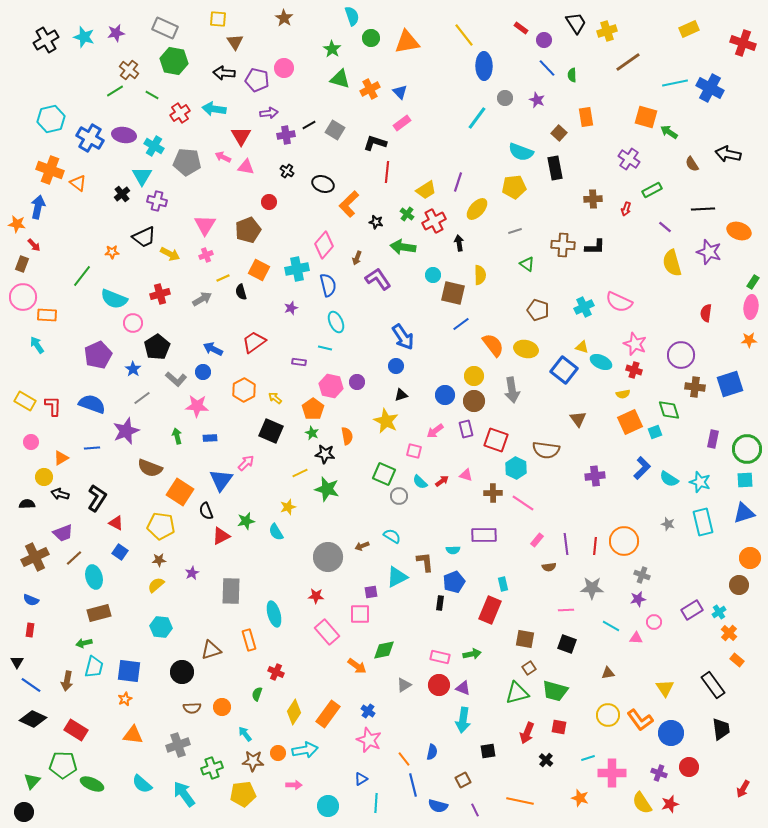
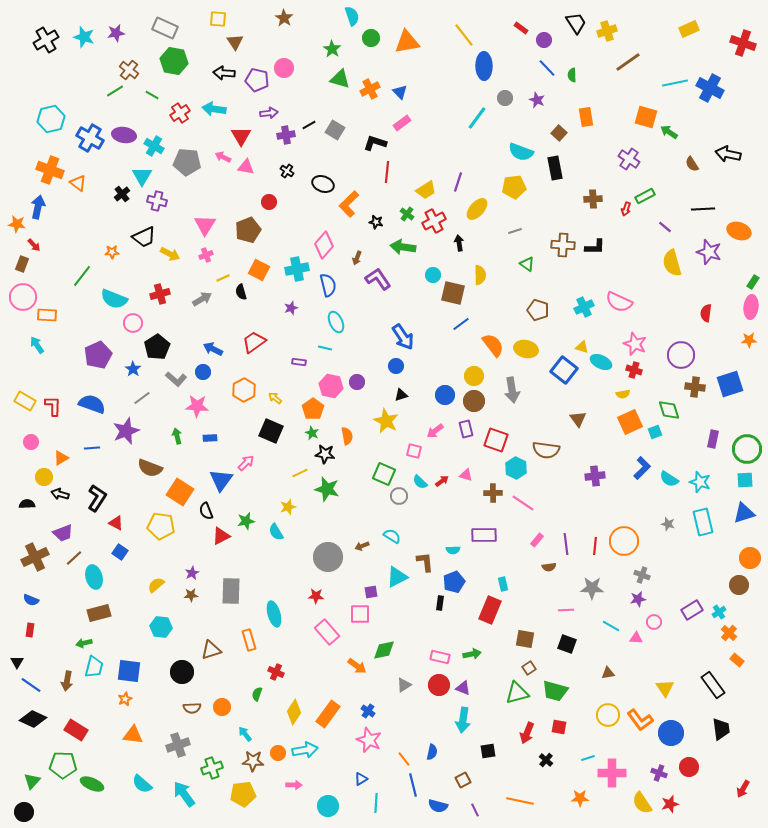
green rectangle at (652, 190): moved 7 px left, 6 px down
brown star at (159, 560): moved 32 px right, 35 px down
orange star at (580, 798): rotated 18 degrees counterclockwise
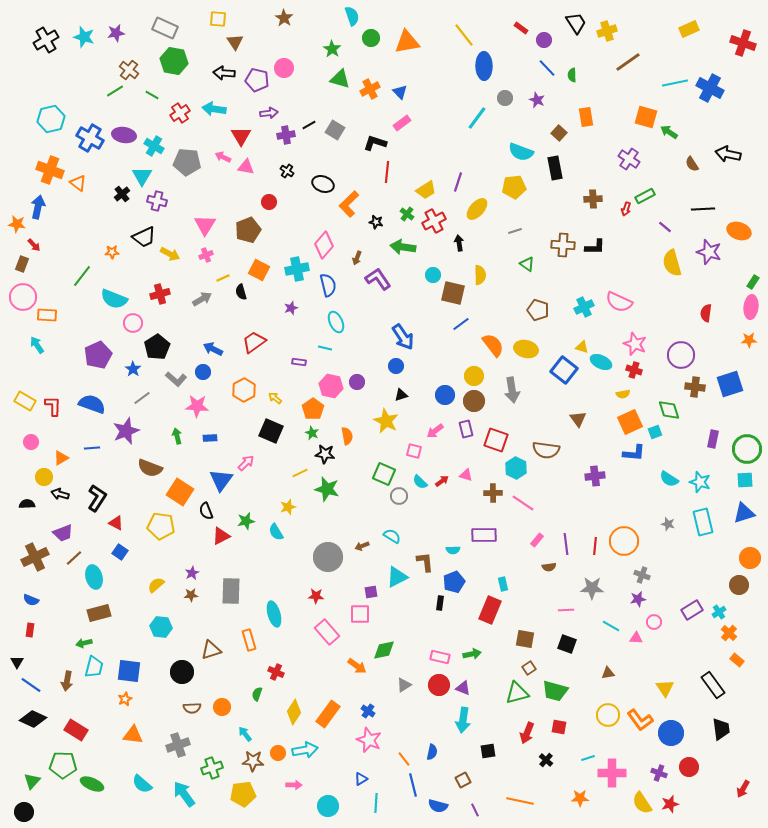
blue L-shape at (642, 468): moved 8 px left, 15 px up; rotated 50 degrees clockwise
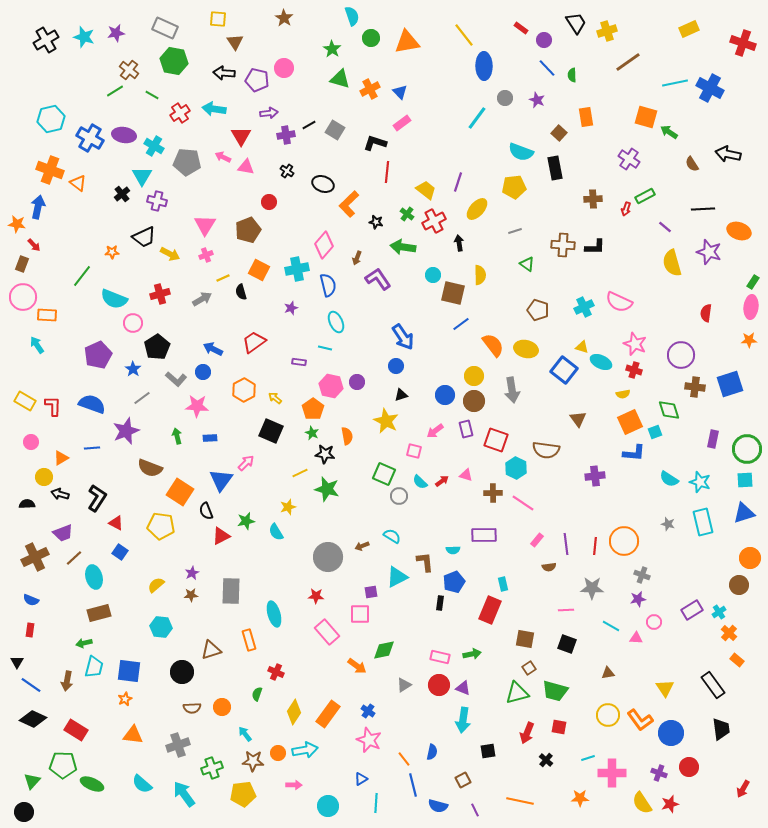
yellow trapezoid at (426, 190): rotated 110 degrees counterclockwise
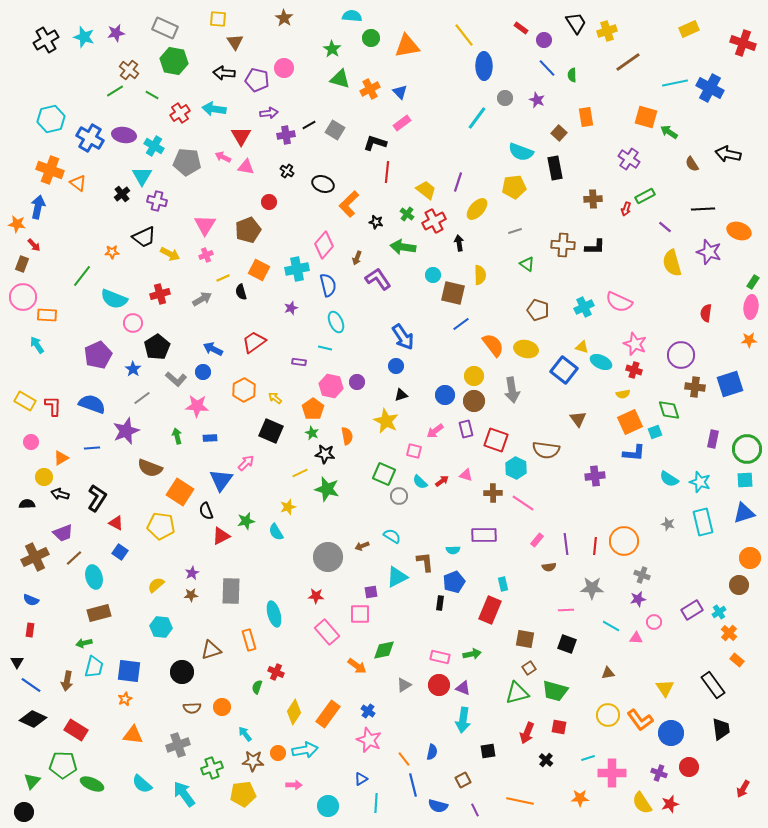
cyan semicircle at (352, 16): rotated 66 degrees counterclockwise
orange triangle at (407, 42): moved 4 px down
green semicircle at (257, 694): moved 7 px up
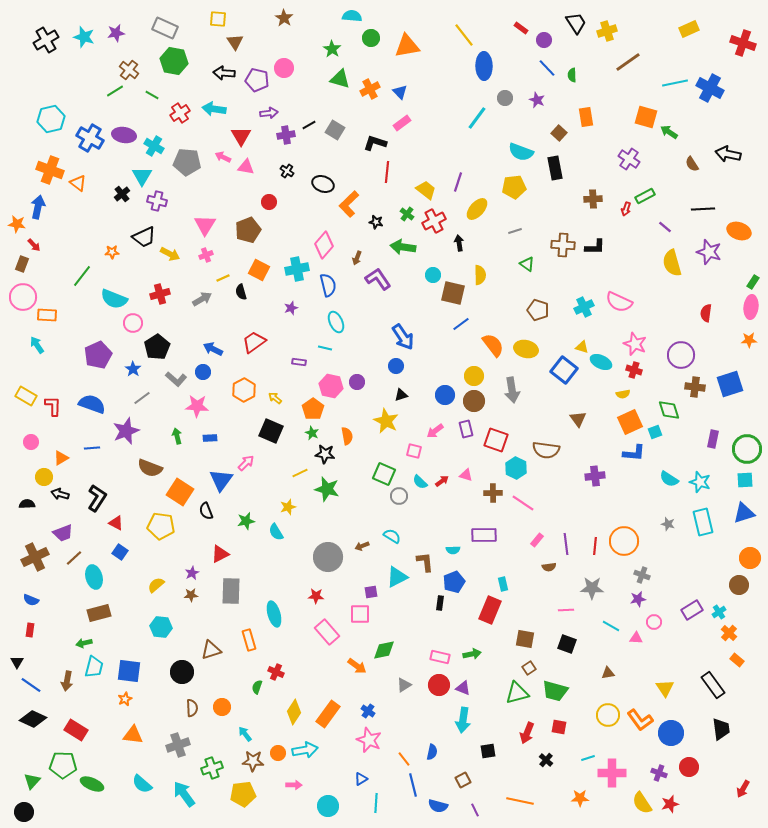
yellow rectangle at (25, 401): moved 1 px right, 5 px up
red triangle at (221, 536): moved 1 px left, 18 px down
brown semicircle at (192, 708): rotated 90 degrees counterclockwise
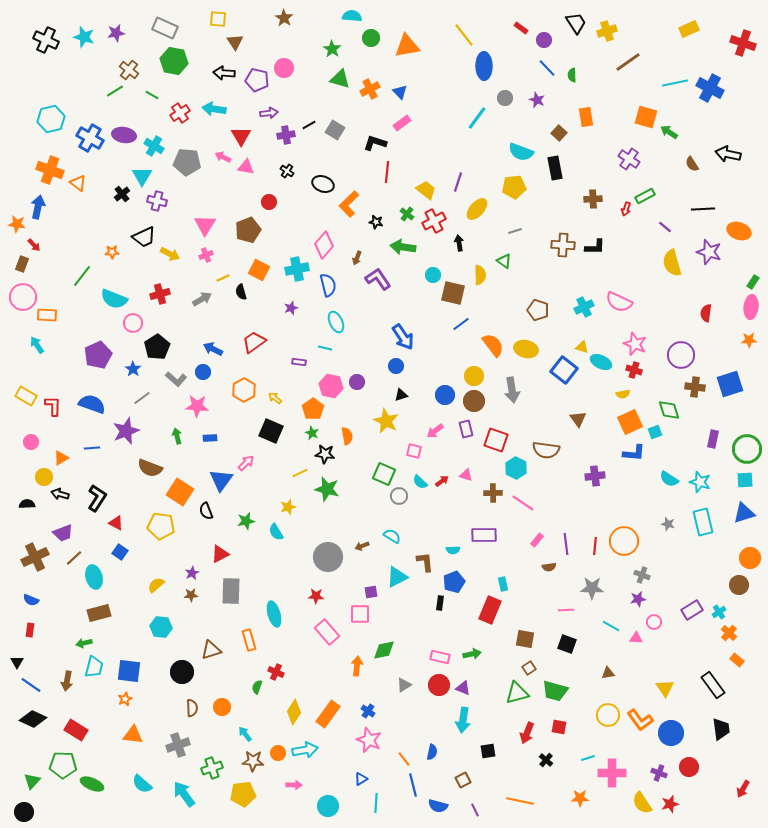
black cross at (46, 40): rotated 35 degrees counterclockwise
green triangle at (527, 264): moved 23 px left, 3 px up
orange arrow at (357, 666): rotated 120 degrees counterclockwise
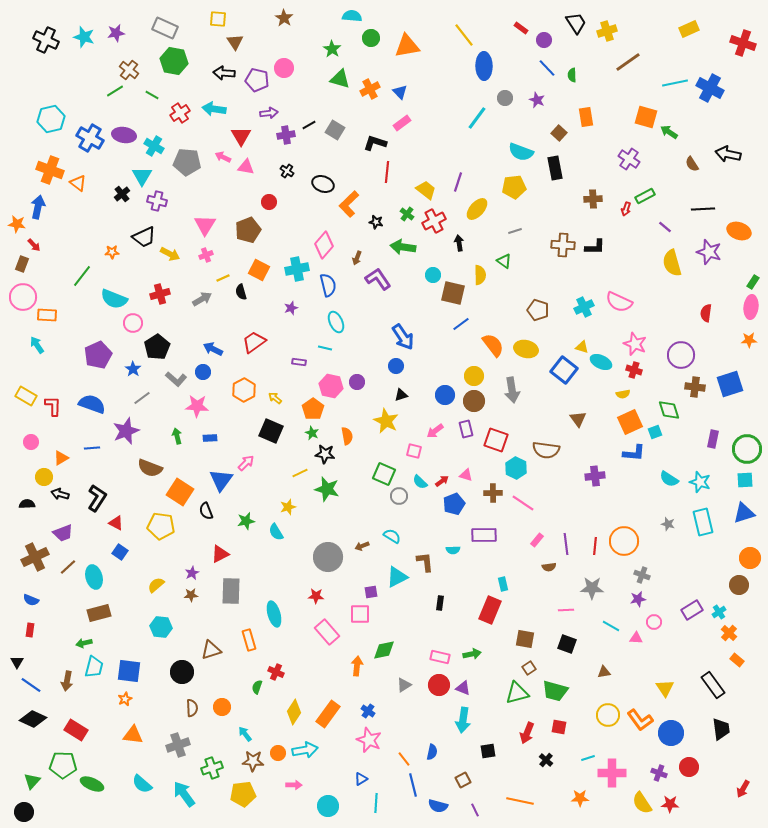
brown line at (74, 558): moved 6 px left, 9 px down
blue pentagon at (454, 582): moved 78 px up
brown triangle at (608, 673): moved 4 px left, 1 px up
red star at (670, 804): rotated 18 degrees clockwise
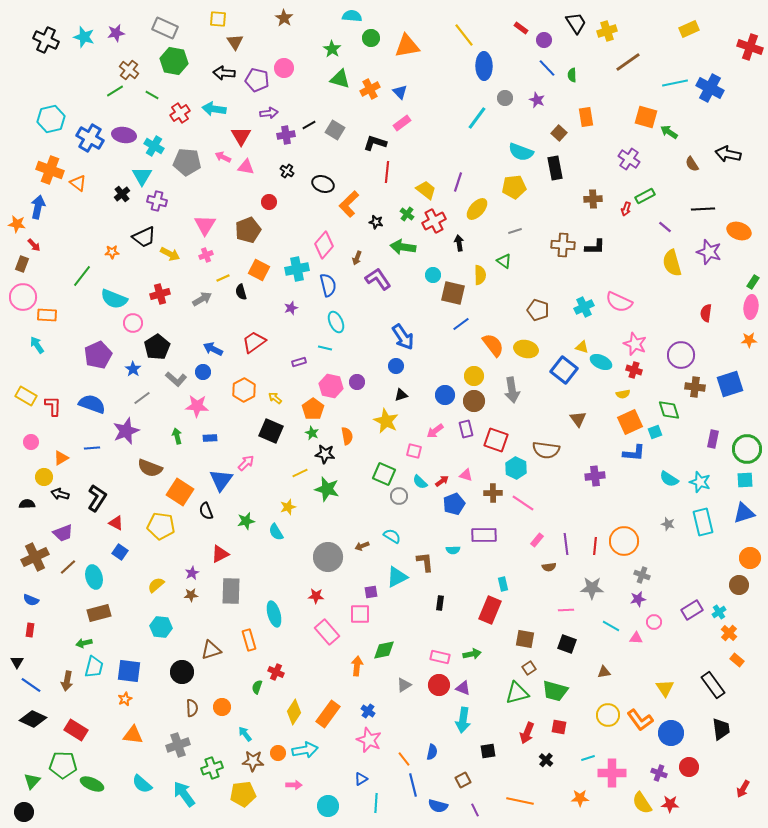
red cross at (743, 43): moved 7 px right, 4 px down
purple rectangle at (299, 362): rotated 24 degrees counterclockwise
